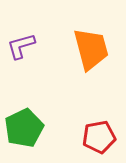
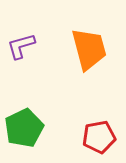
orange trapezoid: moved 2 px left
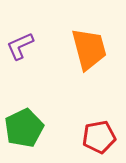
purple L-shape: moved 1 px left; rotated 8 degrees counterclockwise
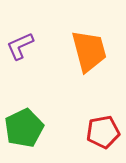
orange trapezoid: moved 2 px down
red pentagon: moved 4 px right, 5 px up
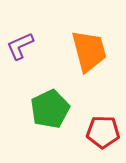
green pentagon: moved 26 px right, 19 px up
red pentagon: rotated 12 degrees clockwise
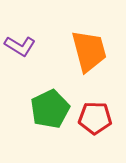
purple L-shape: rotated 124 degrees counterclockwise
red pentagon: moved 8 px left, 14 px up
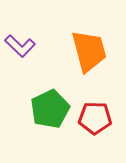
purple L-shape: rotated 12 degrees clockwise
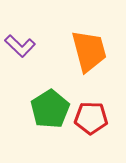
green pentagon: rotated 6 degrees counterclockwise
red pentagon: moved 4 px left
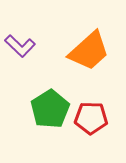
orange trapezoid: rotated 63 degrees clockwise
